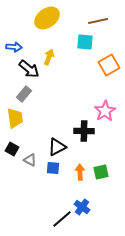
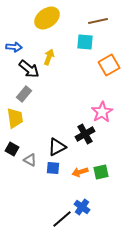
pink star: moved 3 px left, 1 px down
black cross: moved 1 px right, 3 px down; rotated 30 degrees counterclockwise
orange arrow: rotated 105 degrees counterclockwise
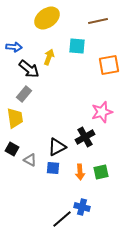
cyan square: moved 8 px left, 4 px down
orange square: rotated 20 degrees clockwise
pink star: rotated 15 degrees clockwise
black cross: moved 3 px down
orange arrow: rotated 77 degrees counterclockwise
blue cross: rotated 21 degrees counterclockwise
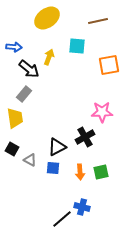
pink star: rotated 15 degrees clockwise
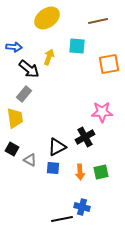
orange square: moved 1 px up
black line: rotated 30 degrees clockwise
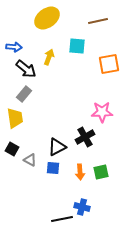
black arrow: moved 3 px left
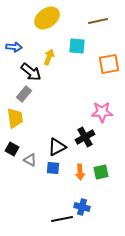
black arrow: moved 5 px right, 3 px down
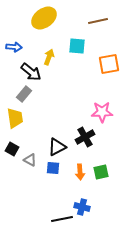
yellow ellipse: moved 3 px left
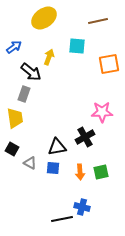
blue arrow: rotated 42 degrees counterclockwise
gray rectangle: rotated 21 degrees counterclockwise
black triangle: rotated 18 degrees clockwise
gray triangle: moved 3 px down
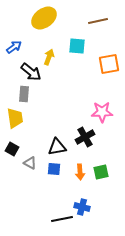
gray rectangle: rotated 14 degrees counterclockwise
blue square: moved 1 px right, 1 px down
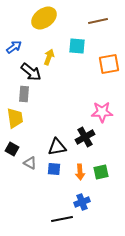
blue cross: moved 5 px up; rotated 35 degrees counterclockwise
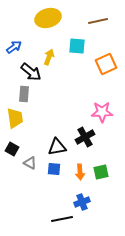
yellow ellipse: moved 4 px right; rotated 20 degrees clockwise
orange square: moved 3 px left; rotated 15 degrees counterclockwise
